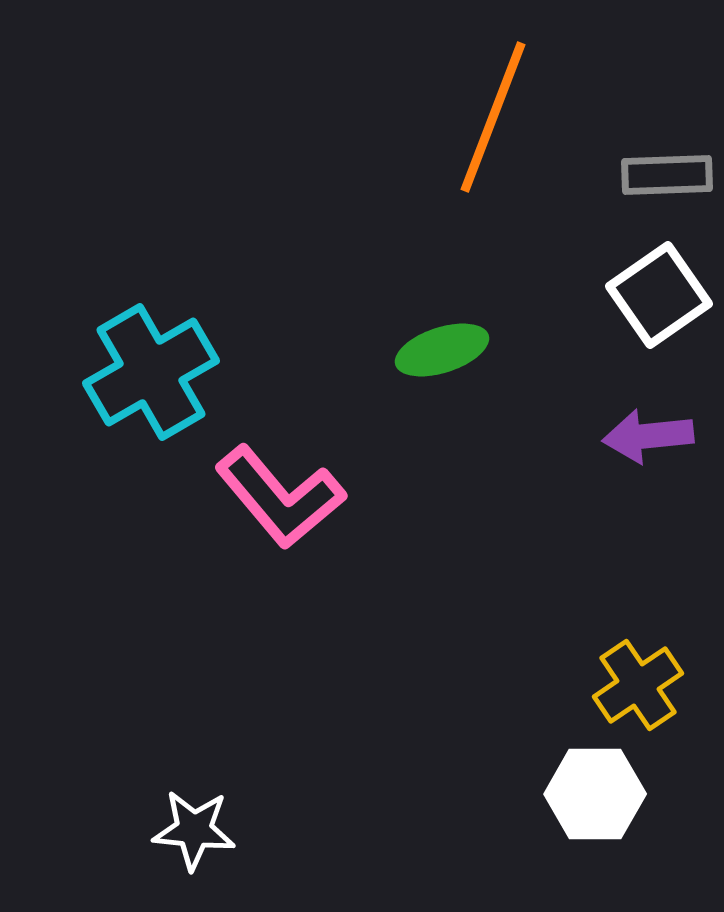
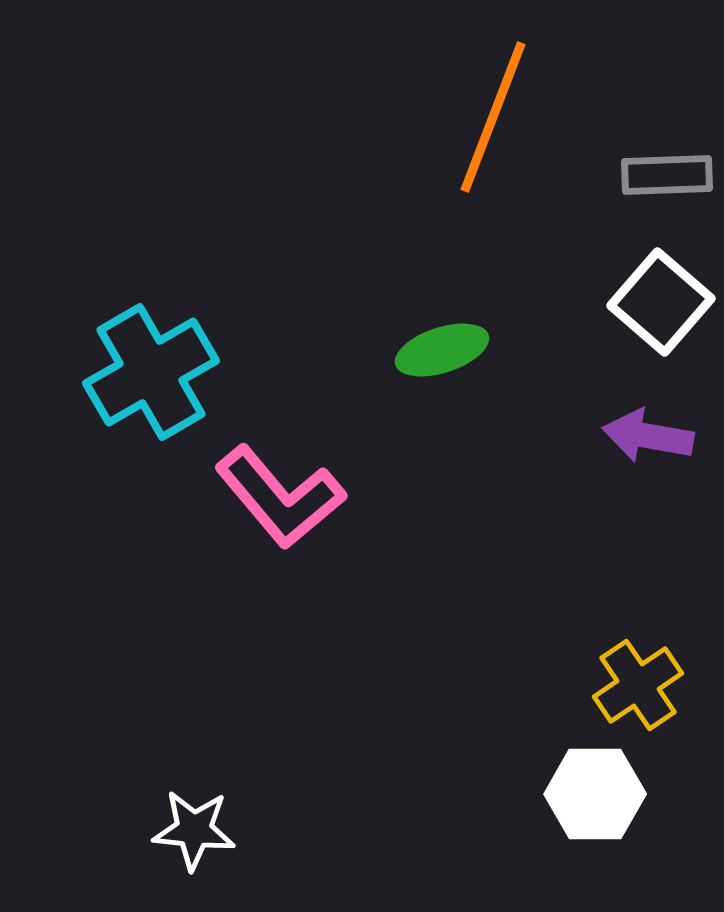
white square: moved 2 px right, 7 px down; rotated 14 degrees counterclockwise
purple arrow: rotated 16 degrees clockwise
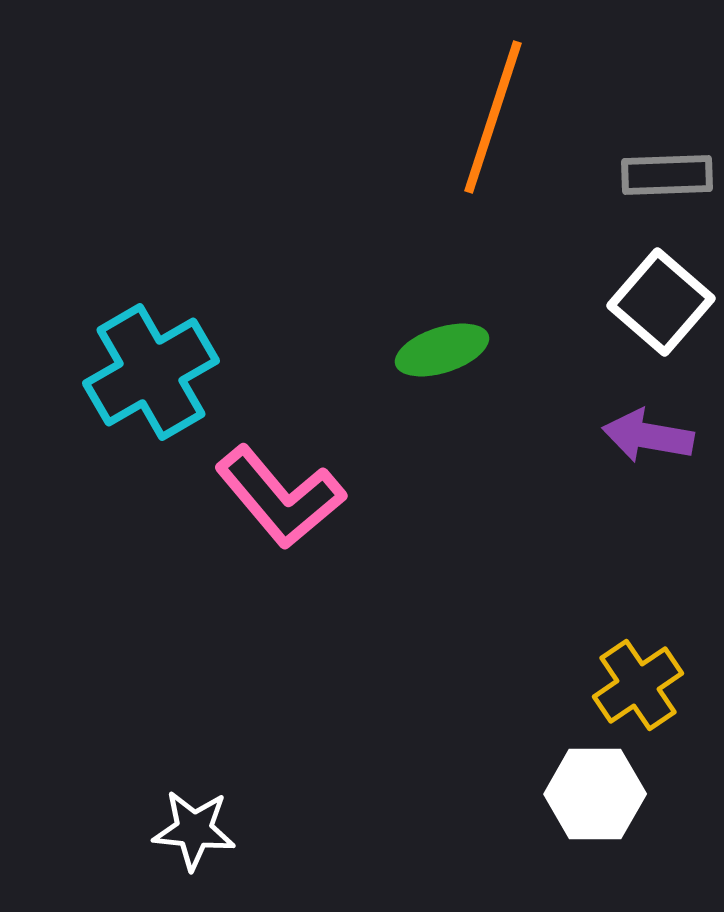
orange line: rotated 3 degrees counterclockwise
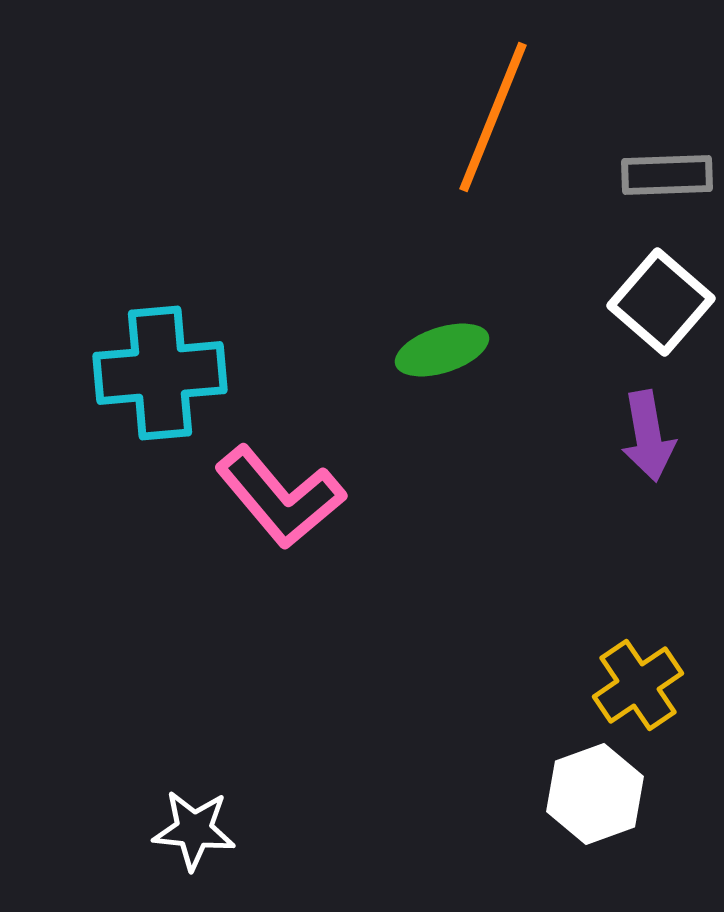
orange line: rotated 4 degrees clockwise
cyan cross: moved 9 px right, 1 px down; rotated 25 degrees clockwise
purple arrow: rotated 110 degrees counterclockwise
white hexagon: rotated 20 degrees counterclockwise
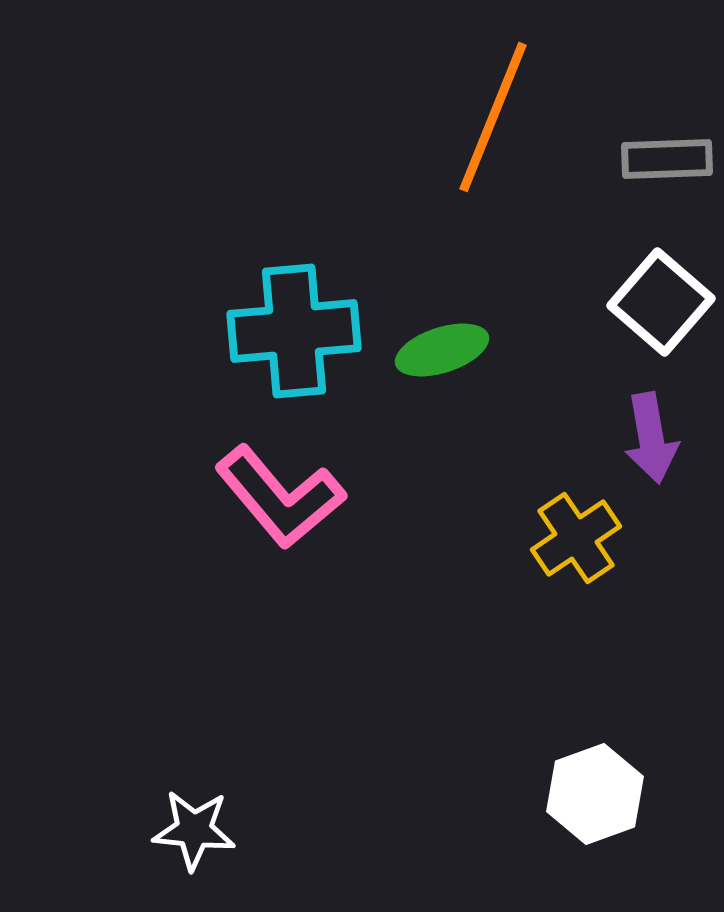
gray rectangle: moved 16 px up
cyan cross: moved 134 px right, 42 px up
purple arrow: moved 3 px right, 2 px down
yellow cross: moved 62 px left, 147 px up
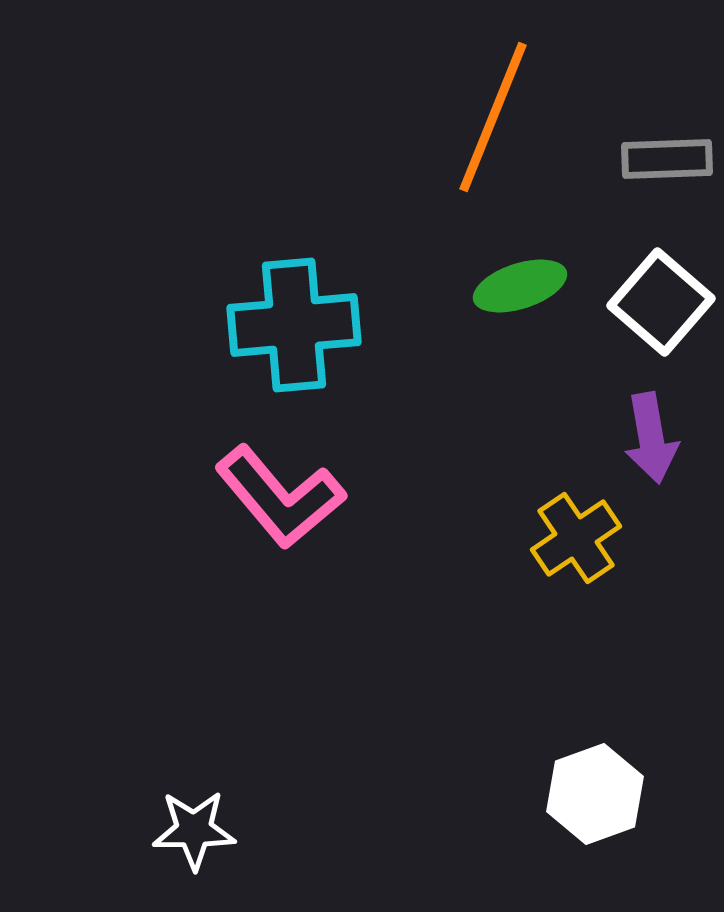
cyan cross: moved 6 px up
green ellipse: moved 78 px right, 64 px up
white star: rotated 6 degrees counterclockwise
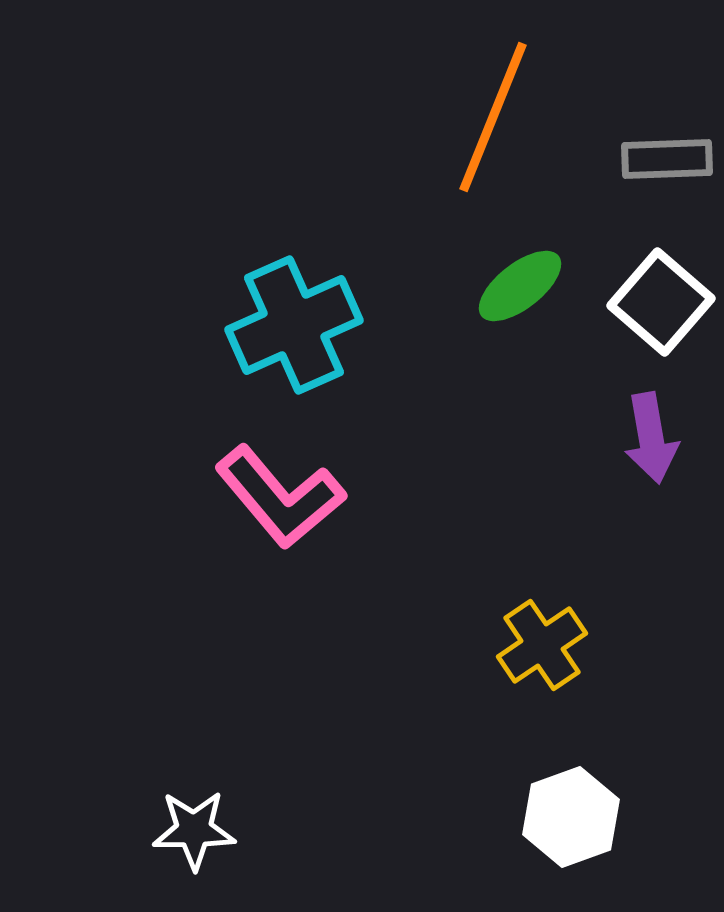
green ellipse: rotated 20 degrees counterclockwise
cyan cross: rotated 19 degrees counterclockwise
yellow cross: moved 34 px left, 107 px down
white hexagon: moved 24 px left, 23 px down
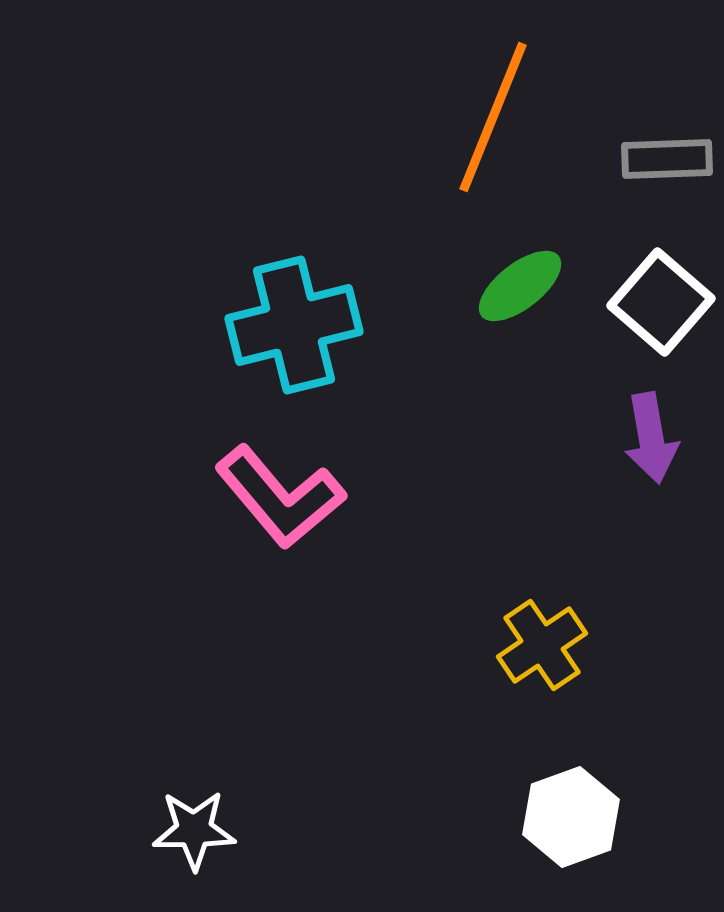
cyan cross: rotated 10 degrees clockwise
